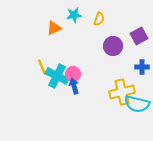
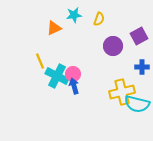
yellow line: moved 2 px left, 6 px up
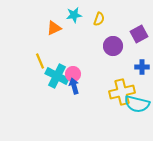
purple square: moved 2 px up
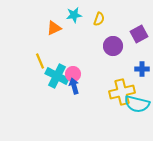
blue cross: moved 2 px down
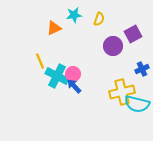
purple square: moved 6 px left
blue cross: rotated 24 degrees counterclockwise
blue arrow: rotated 28 degrees counterclockwise
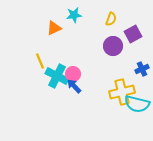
yellow semicircle: moved 12 px right
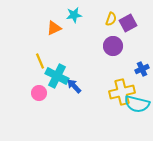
purple square: moved 5 px left, 11 px up
pink circle: moved 34 px left, 19 px down
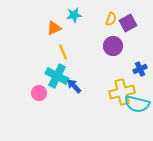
yellow line: moved 23 px right, 9 px up
blue cross: moved 2 px left
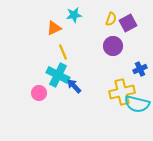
cyan cross: moved 1 px right, 1 px up
